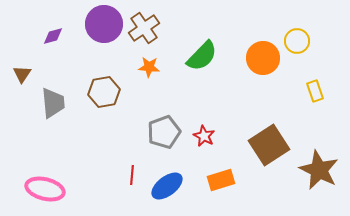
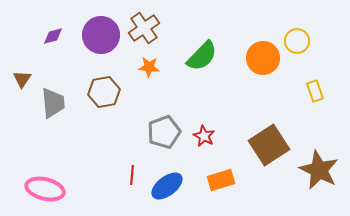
purple circle: moved 3 px left, 11 px down
brown triangle: moved 5 px down
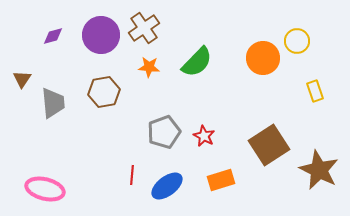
green semicircle: moved 5 px left, 6 px down
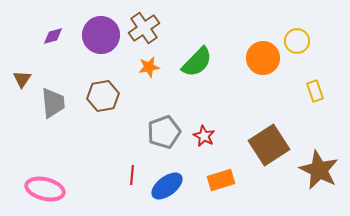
orange star: rotated 15 degrees counterclockwise
brown hexagon: moved 1 px left, 4 px down
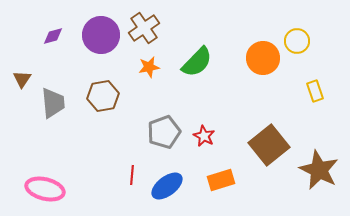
brown square: rotated 6 degrees counterclockwise
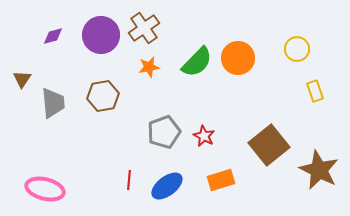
yellow circle: moved 8 px down
orange circle: moved 25 px left
red line: moved 3 px left, 5 px down
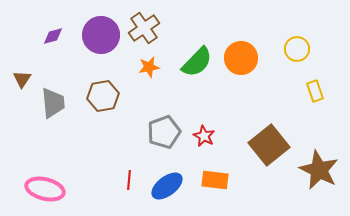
orange circle: moved 3 px right
orange rectangle: moved 6 px left; rotated 24 degrees clockwise
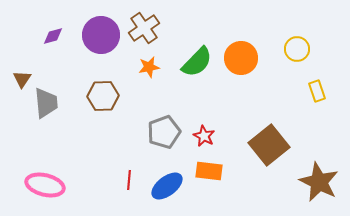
yellow rectangle: moved 2 px right
brown hexagon: rotated 8 degrees clockwise
gray trapezoid: moved 7 px left
brown star: moved 12 px down
orange rectangle: moved 6 px left, 9 px up
pink ellipse: moved 4 px up
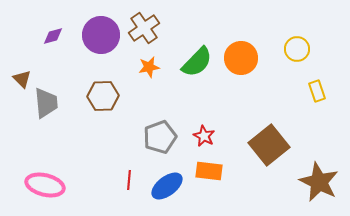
brown triangle: rotated 18 degrees counterclockwise
gray pentagon: moved 4 px left, 5 px down
